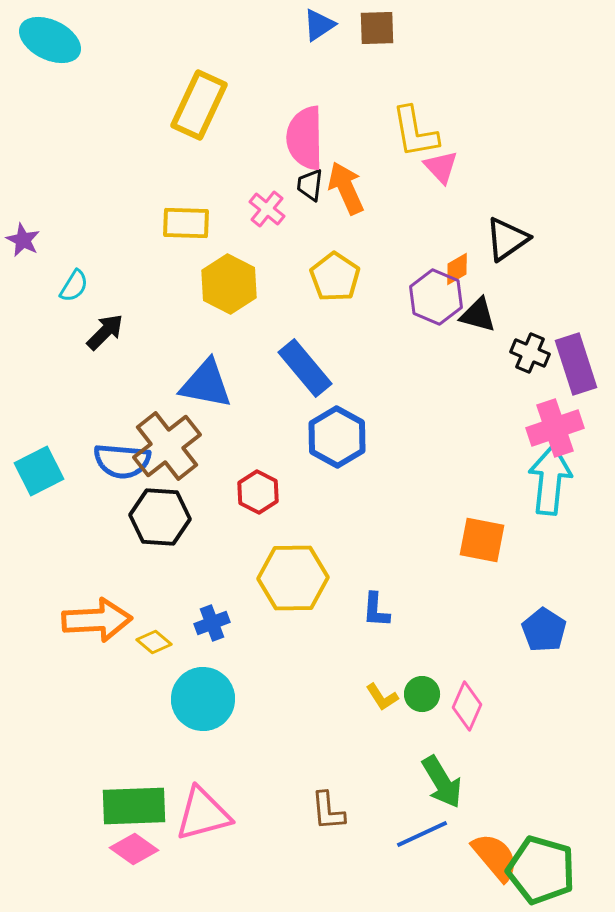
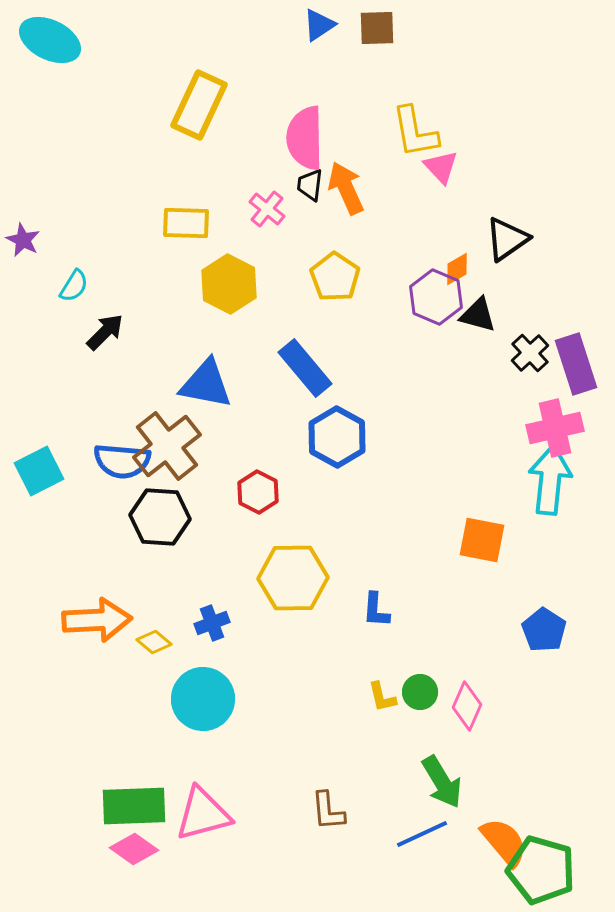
black cross at (530, 353): rotated 24 degrees clockwise
pink cross at (555, 428): rotated 6 degrees clockwise
green circle at (422, 694): moved 2 px left, 2 px up
yellow L-shape at (382, 697): rotated 20 degrees clockwise
orange semicircle at (495, 857): moved 9 px right, 15 px up
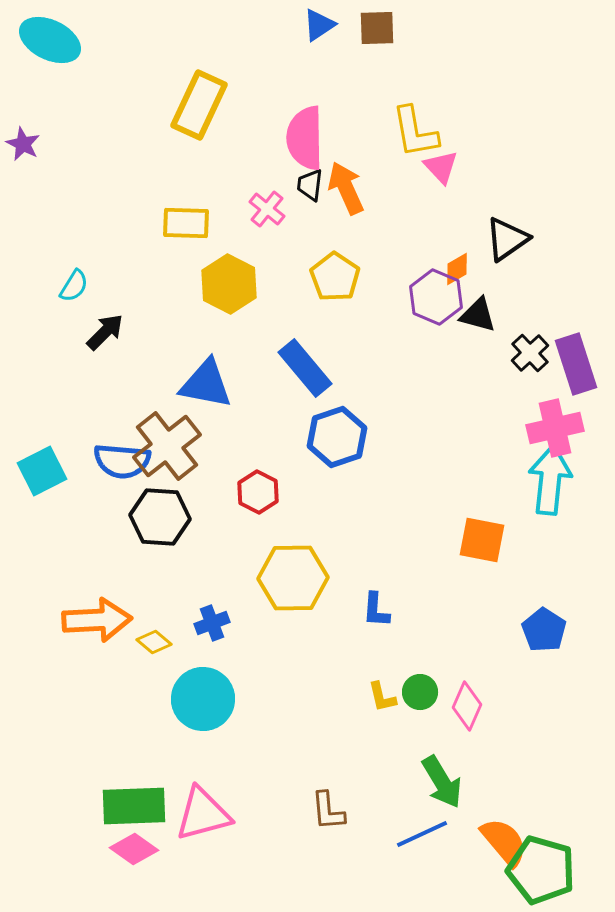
purple star at (23, 240): moved 96 px up
blue hexagon at (337, 437): rotated 12 degrees clockwise
cyan square at (39, 471): moved 3 px right
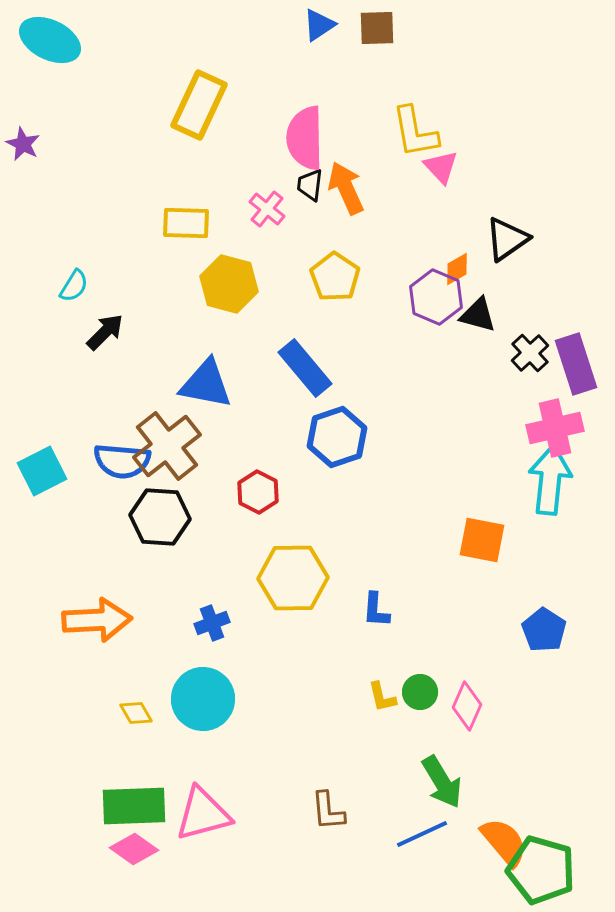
yellow hexagon at (229, 284): rotated 12 degrees counterclockwise
yellow diamond at (154, 642): moved 18 px left, 71 px down; rotated 20 degrees clockwise
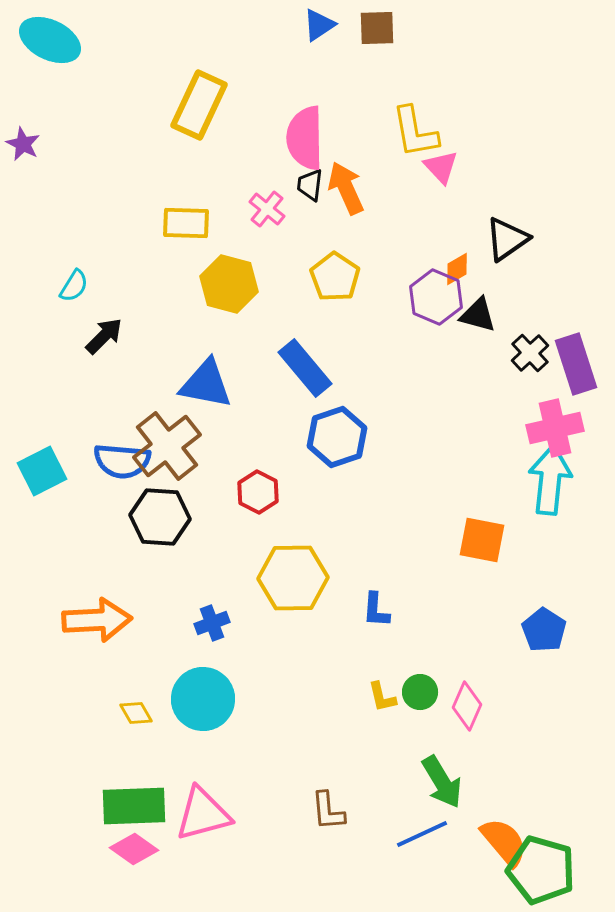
black arrow at (105, 332): moved 1 px left, 4 px down
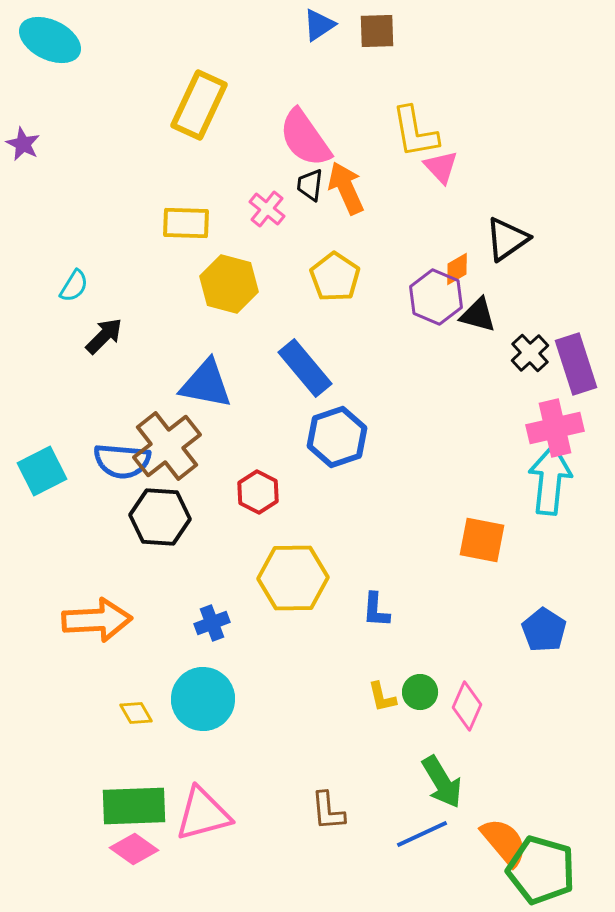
brown square at (377, 28): moved 3 px down
pink semicircle at (305, 138): rotated 34 degrees counterclockwise
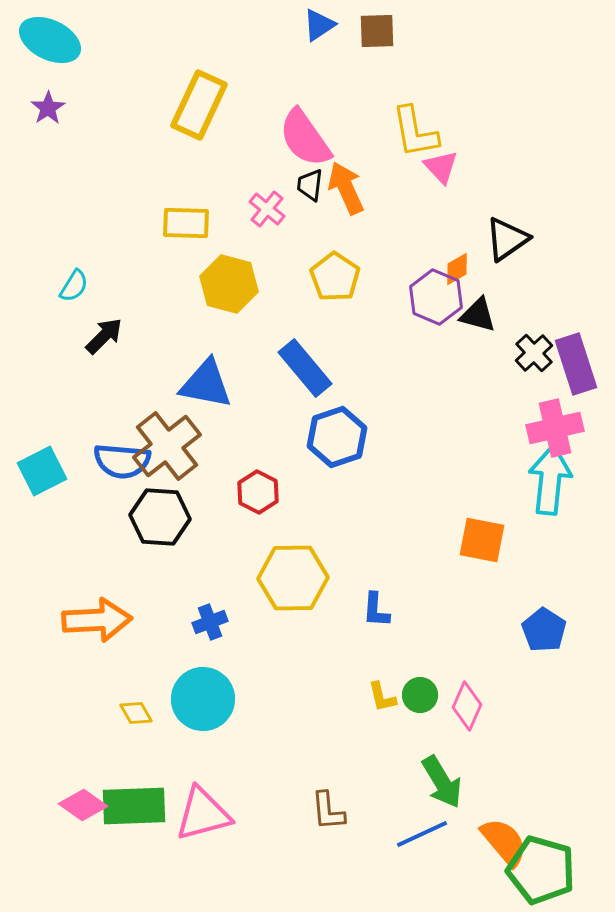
purple star at (23, 144): moved 25 px right, 36 px up; rotated 12 degrees clockwise
black cross at (530, 353): moved 4 px right
blue cross at (212, 623): moved 2 px left, 1 px up
green circle at (420, 692): moved 3 px down
pink diamond at (134, 849): moved 51 px left, 44 px up
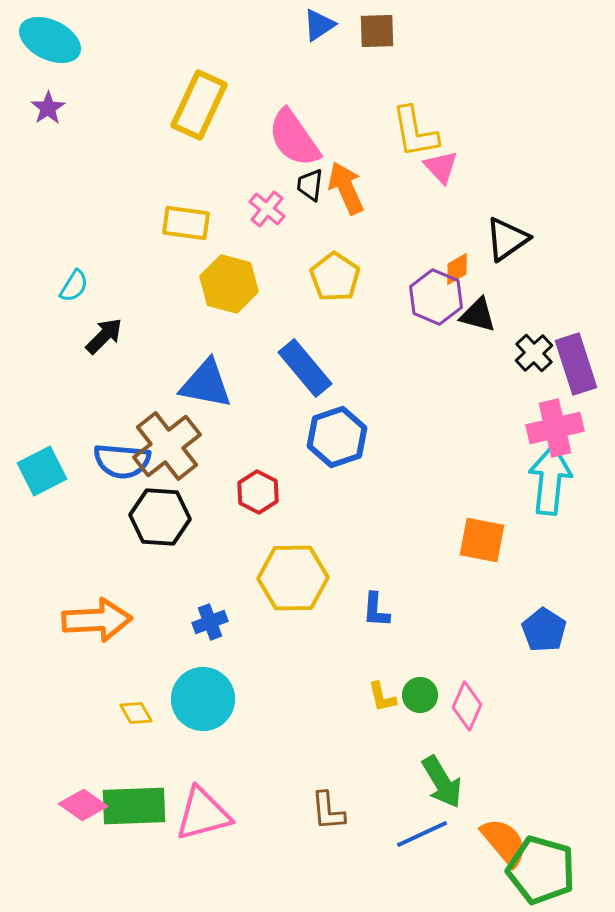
pink semicircle at (305, 138): moved 11 px left
yellow rectangle at (186, 223): rotated 6 degrees clockwise
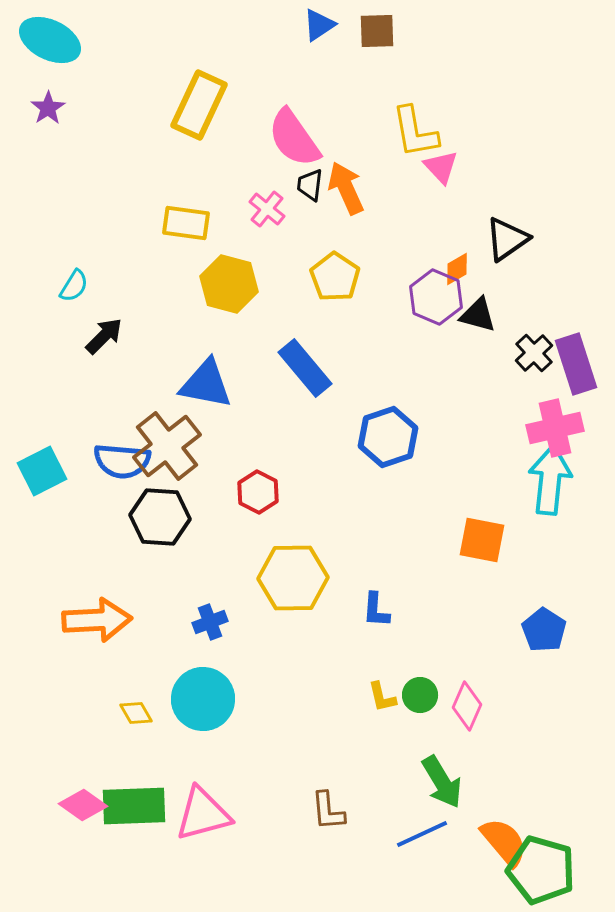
blue hexagon at (337, 437): moved 51 px right
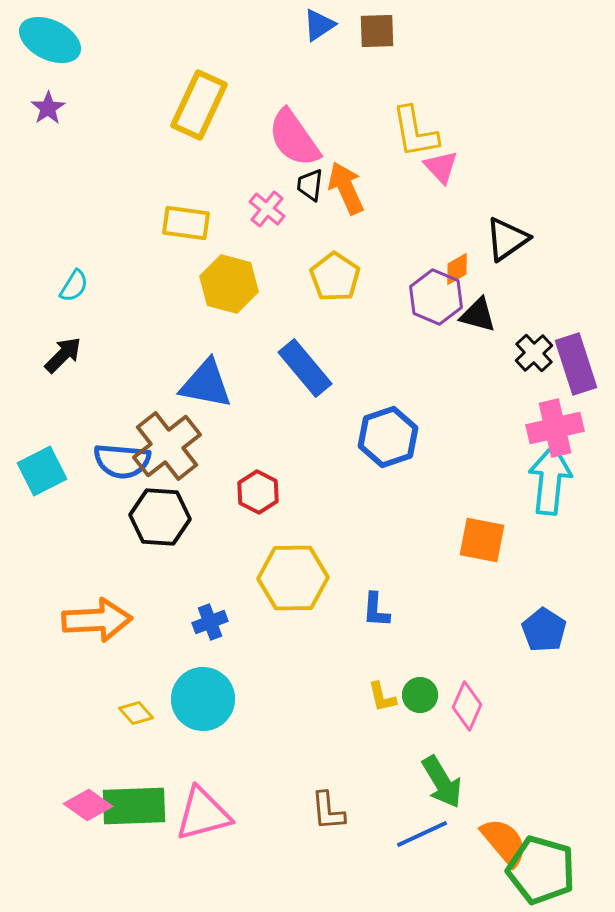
black arrow at (104, 336): moved 41 px left, 19 px down
yellow diamond at (136, 713): rotated 12 degrees counterclockwise
pink diamond at (83, 805): moved 5 px right
